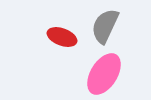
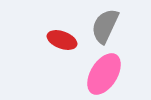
red ellipse: moved 3 px down
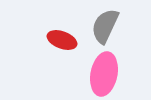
pink ellipse: rotated 21 degrees counterclockwise
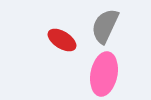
red ellipse: rotated 12 degrees clockwise
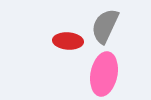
red ellipse: moved 6 px right, 1 px down; rotated 28 degrees counterclockwise
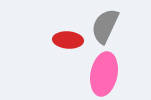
red ellipse: moved 1 px up
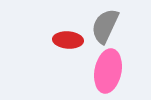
pink ellipse: moved 4 px right, 3 px up
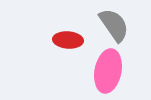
gray semicircle: moved 9 px right, 1 px up; rotated 120 degrees clockwise
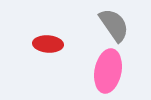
red ellipse: moved 20 px left, 4 px down
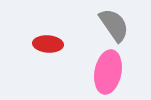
pink ellipse: moved 1 px down
